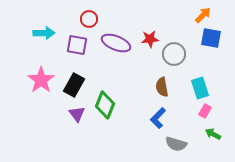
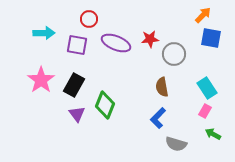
cyan rectangle: moved 7 px right; rotated 15 degrees counterclockwise
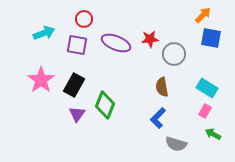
red circle: moved 5 px left
cyan arrow: rotated 20 degrees counterclockwise
cyan rectangle: rotated 25 degrees counterclockwise
purple triangle: rotated 12 degrees clockwise
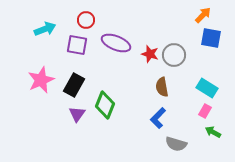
red circle: moved 2 px right, 1 px down
cyan arrow: moved 1 px right, 4 px up
red star: moved 15 px down; rotated 24 degrees clockwise
gray circle: moved 1 px down
pink star: rotated 12 degrees clockwise
green arrow: moved 2 px up
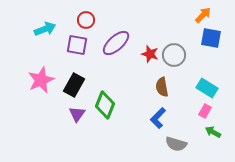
purple ellipse: rotated 64 degrees counterclockwise
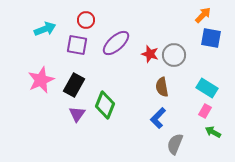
gray semicircle: moved 1 px left; rotated 95 degrees clockwise
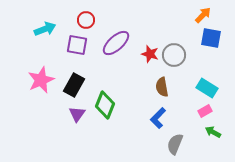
pink rectangle: rotated 32 degrees clockwise
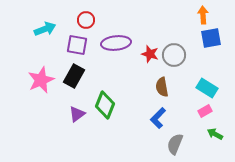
orange arrow: rotated 48 degrees counterclockwise
blue square: rotated 20 degrees counterclockwise
purple ellipse: rotated 36 degrees clockwise
black rectangle: moved 9 px up
purple triangle: rotated 18 degrees clockwise
green arrow: moved 2 px right, 2 px down
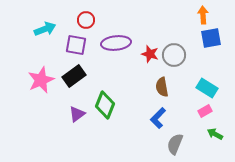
purple square: moved 1 px left
black rectangle: rotated 25 degrees clockwise
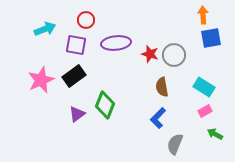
cyan rectangle: moved 3 px left, 1 px up
